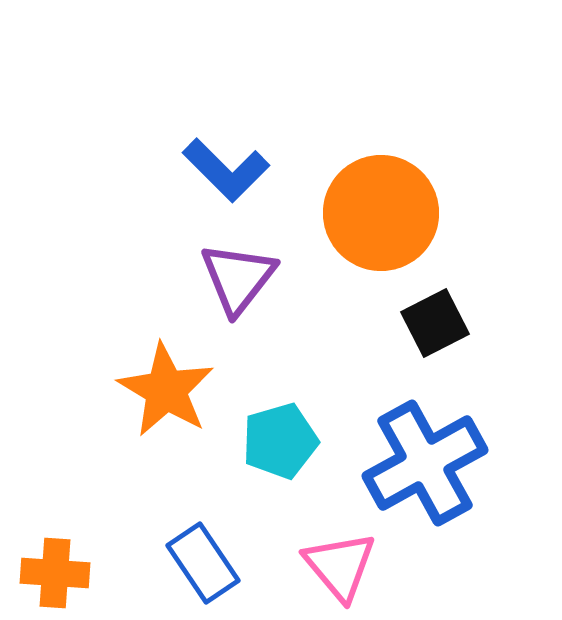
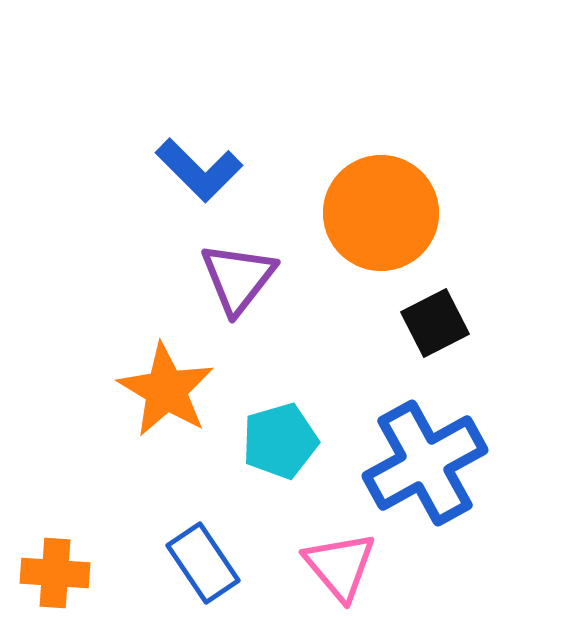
blue L-shape: moved 27 px left
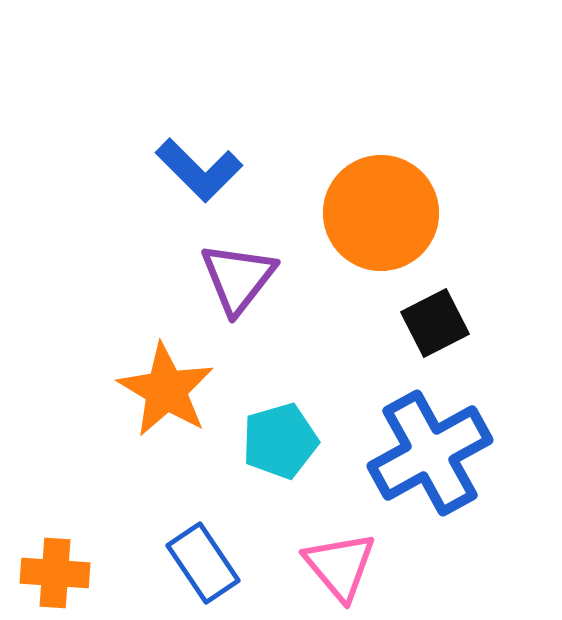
blue cross: moved 5 px right, 10 px up
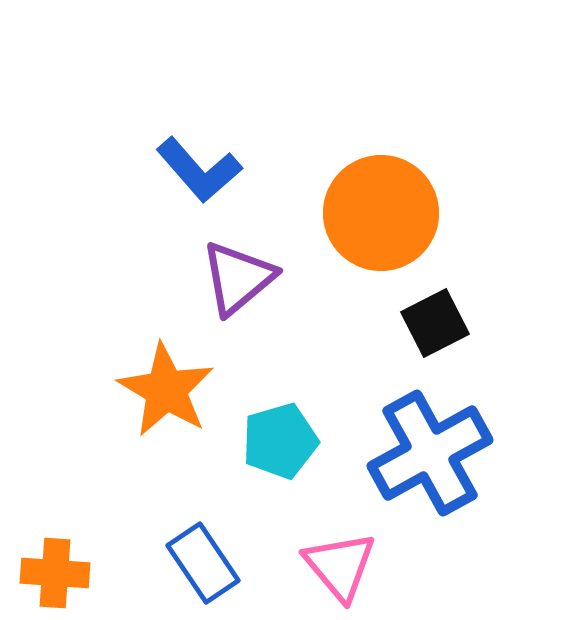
blue L-shape: rotated 4 degrees clockwise
purple triangle: rotated 12 degrees clockwise
